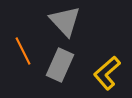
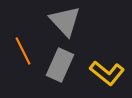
yellow L-shape: rotated 100 degrees counterclockwise
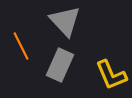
orange line: moved 2 px left, 5 px up
yellow L-shape: moved 4 px right, 2 px down; rotated 28 degrees clockwise
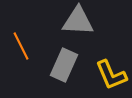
gray triangle: moved 13 px right; rotated 44 degrees counterclockwise
gray rectangle: moved 4 px right
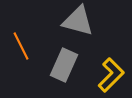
gray triangle: rotated 12 degrees clockwise
yellow L-shape: rotated 112 degrees counterclockwise
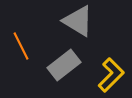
gray triangle: rotated 16 degrees clockwise
gray rectangle: rotated 28 degrees clockwise
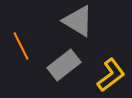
yellow L-shape: rotated 8 degrees clockwise
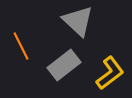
gray triangle: rotated 12 degrees clockwise
yellow L-shape: moved 1 px left, 2 px up
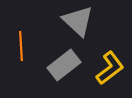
orange line: rotated 24 degrees clockwise
yellow L-shape: moved 5 px up
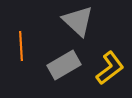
gray rectangle: rotated 8 degrees clockwise
